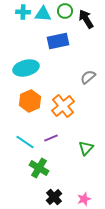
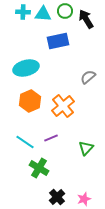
black cross: moved 3 px right
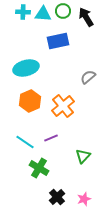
green circle: moved 2 px left
black arrow: moved 2 px up
green triangle: moved 3 px left, 8 px down
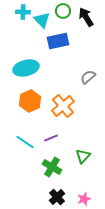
cyan triangle: moved 1 px left, 6 px down; rotated 42 degrees clockwise
green cross: moved 13 px right, 1 px up
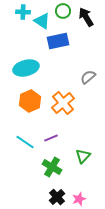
cyan triangle: moved 1 px down; rotated 12 degrees counterclockwise
orange cross: moved 3 px up
pink star: moved 5 px left
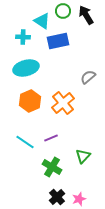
cyan cross: moved 25 px down
black arrow: moved 2 px up
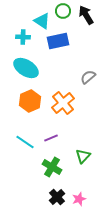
cyan ellipse: rotated 45 degrees clockwise
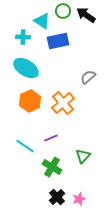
black arrow: rotated 24 degrees counterclockwise
cyan line: moved 4 px down
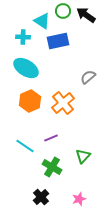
black cross: moved 16 px left
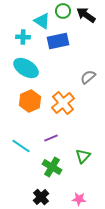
cyan line: moved 4 px left
pink star: rotated 24 degrees clockwise
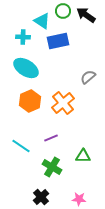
green triangle: rotated 49 degrees clockwise
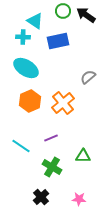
cyan triangle: moved 7 px left
